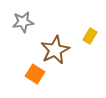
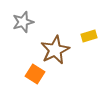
gray star: rotated 10 degrees counterclockwise
yellow rectangle: moved 1 px left; rotated 42 degrees clockwise
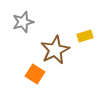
yellow rectangle: moved 4 px left
